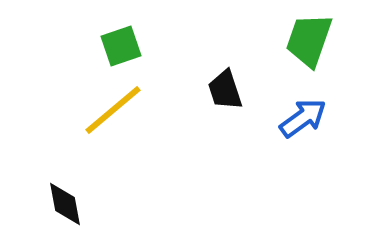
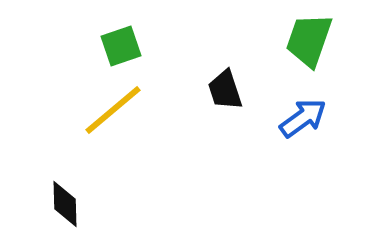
black diamond: rotated 9 degrees clockwise
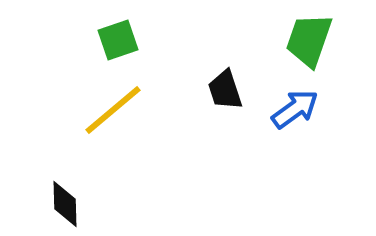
green square: moved 3 px left, 6 px up
blue arrow: moved 8 px left, 9 px up
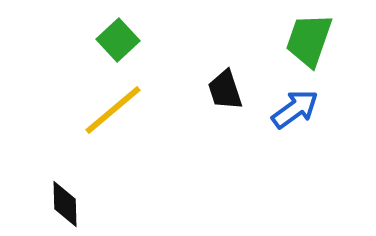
green square: rotated 24 degrees counterclockwise
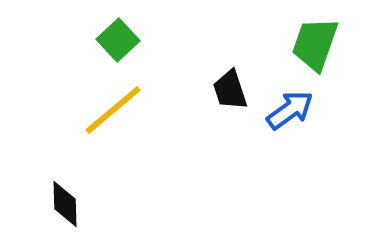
green trapezoid: moved 6 px right, 4 px down
black trapezoid: moved 5 px right
blue arrow: moved 5 px left, 1 px down
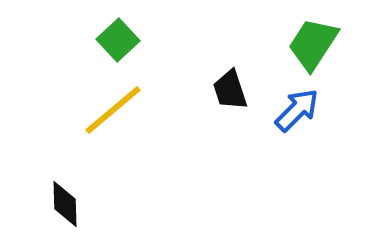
green trapezoid: moved 2 px left; rotated 14 degrees clockwise
blue arrow: moved 7 px right; rotated 9 degrees counterclockwise
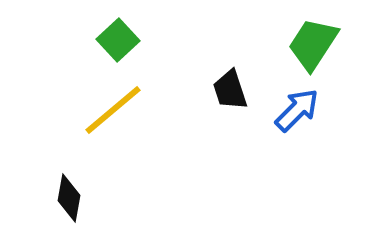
black diamond: moved 4 px right, 6 px up; rotated 12 degrees clockwise
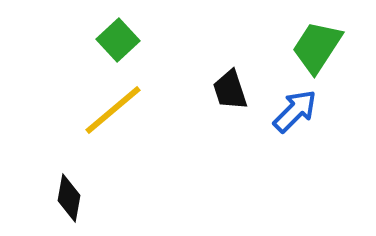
green trapezoid: moved 4 px right, 3 px down
blue arrow: moved 2 px left, 1 px down
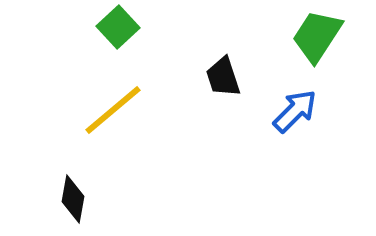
green square: moved 13 px up
green trapezoid: moved 11 px up
black trapezoid: moved 7 px left, 13 px up
black diamond: moved 4 px right, 1 px down
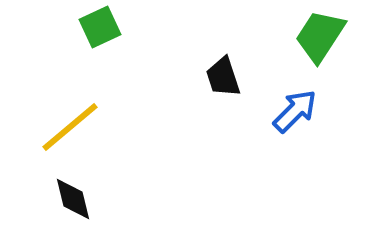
green square: moved 18 px left; rotated 18 degrees clockwise
green trapezoid: moved 3 px right
yellow line: moved 43 px left, 17 px down
black diamond: rotated 24 degrees counterclockwise
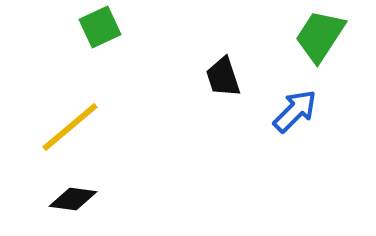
black diamond: rotated 69 degrees counterclockwise
